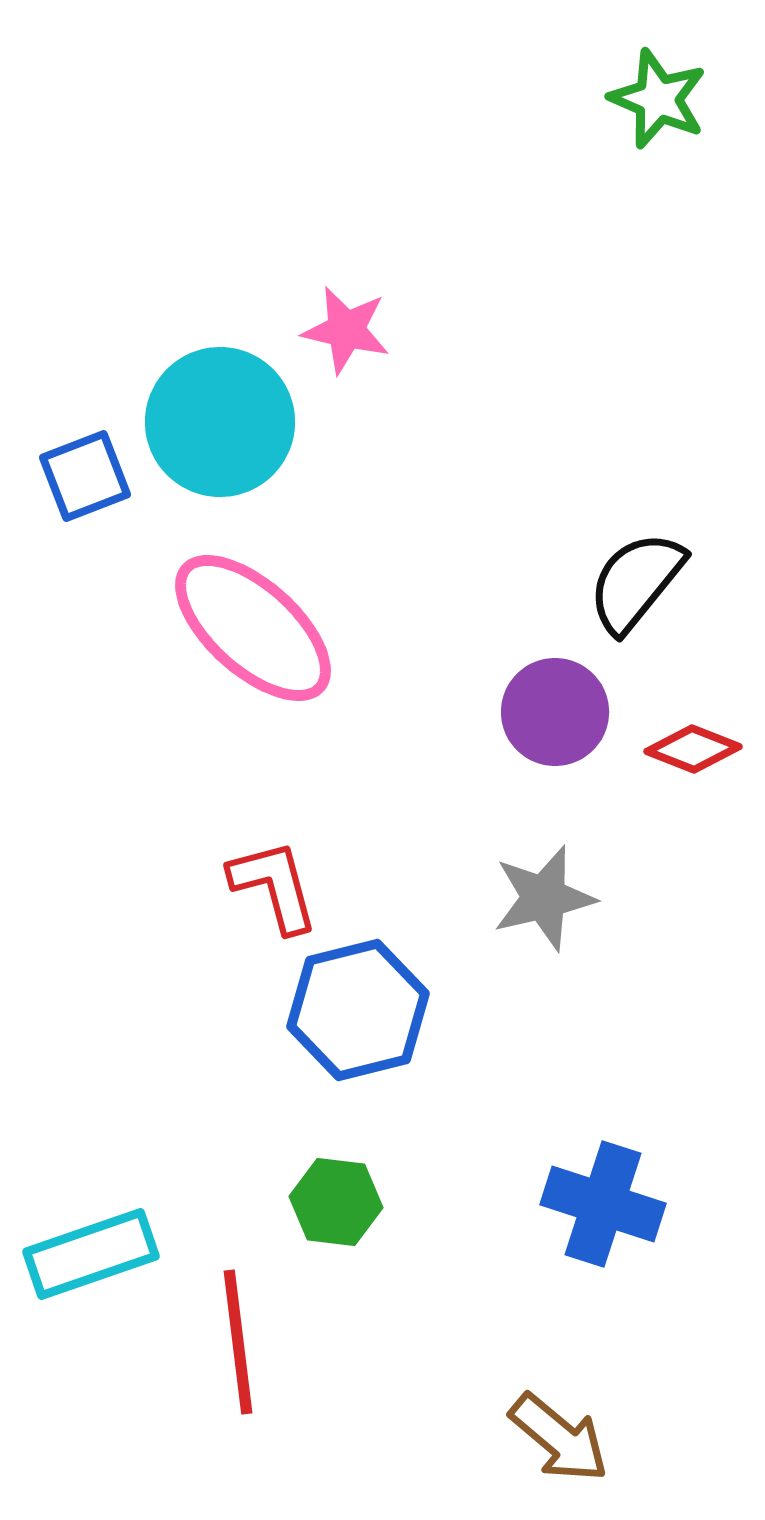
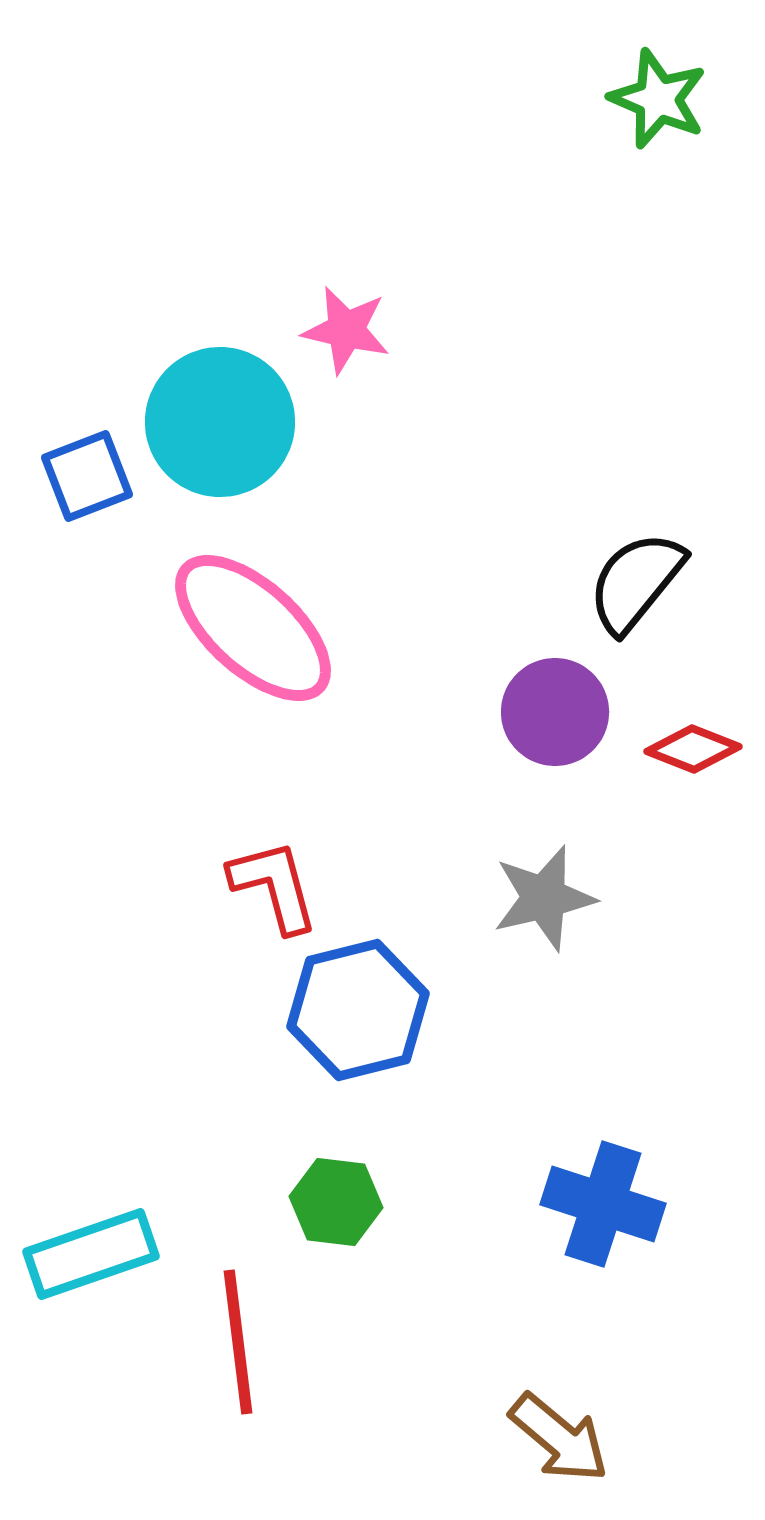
blue square: moved 2 px right
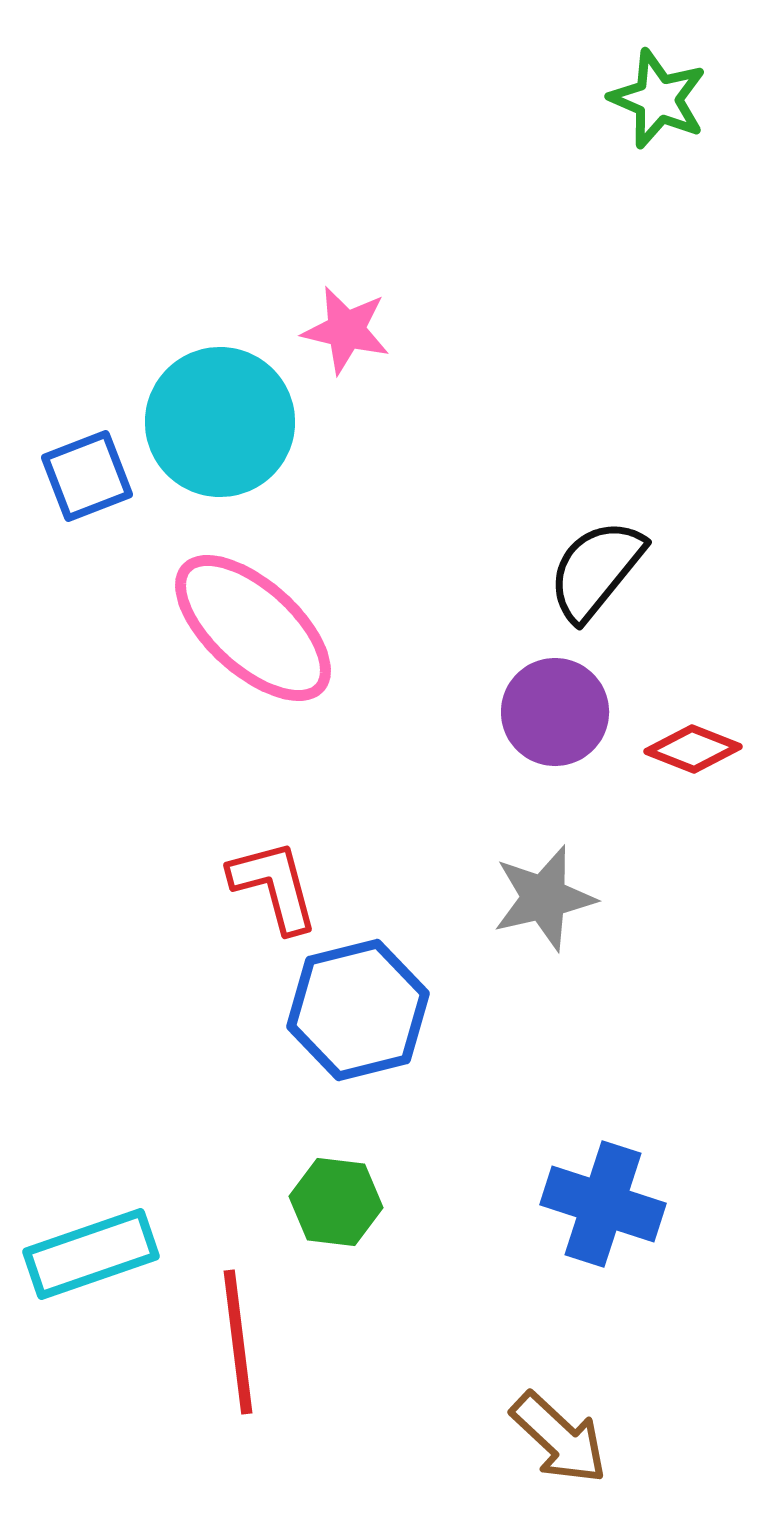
black semicircle: moved 40 px left, 12 px up
brown arrow: rotated 3 degrees clockwise
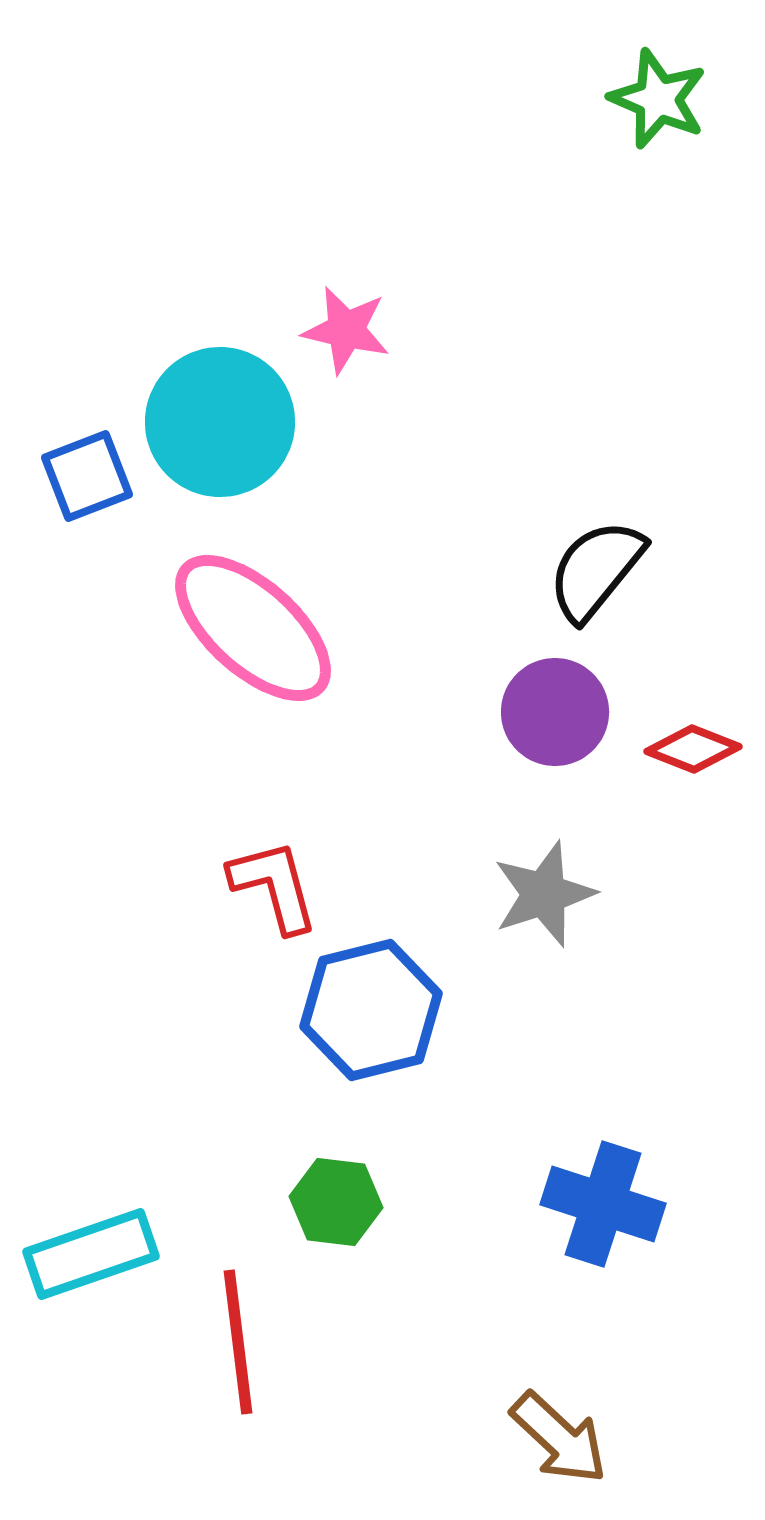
gray star: moved 4 px up; rotated 5 degrees counterclockwise
blue hexagon: moved 13 px right
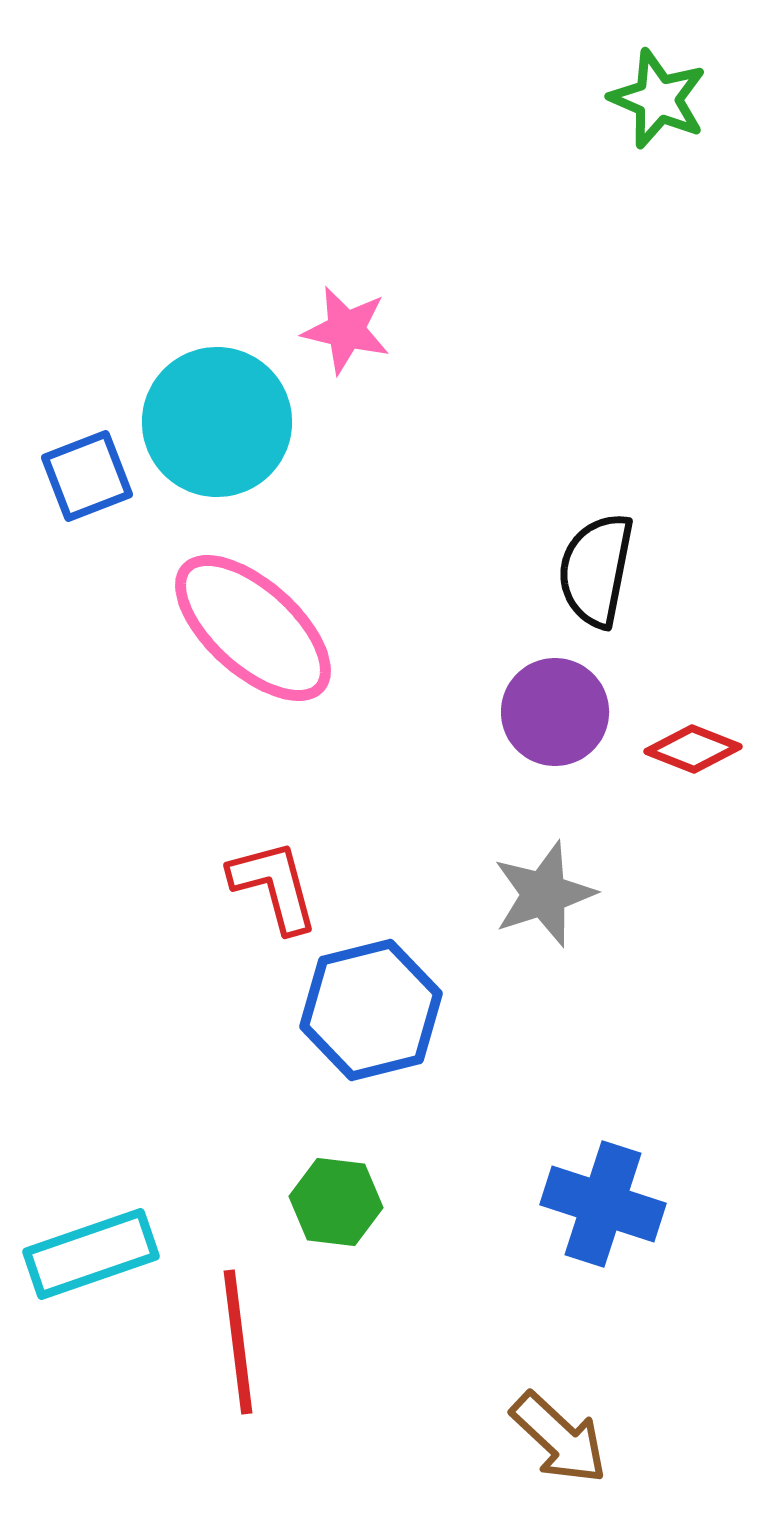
cyan circle: moved 3 px left
black semicircle: rotated 28 degrees counterclockwise
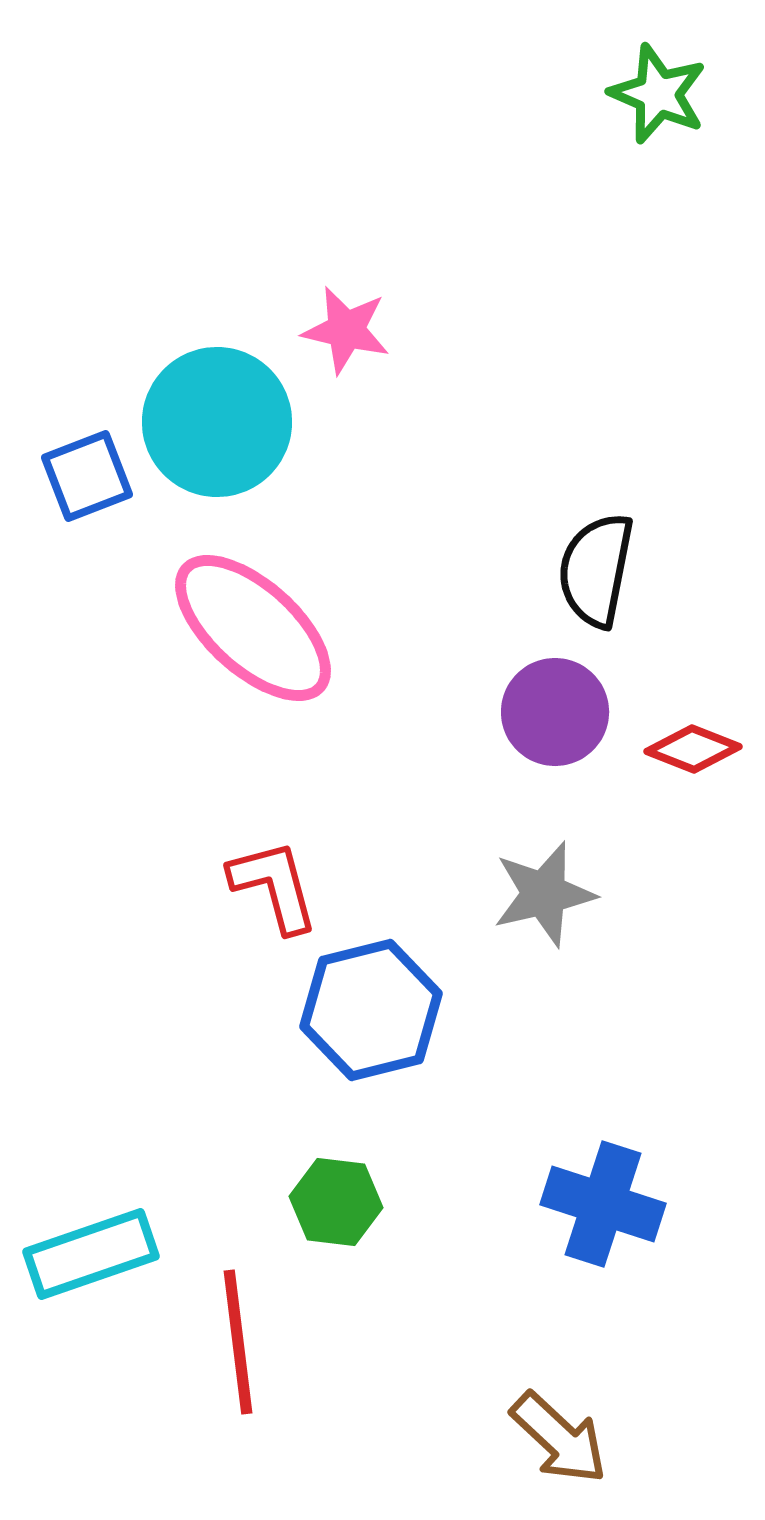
green star: moved 5 px up
gray star: rotated 5 degrees clockwise
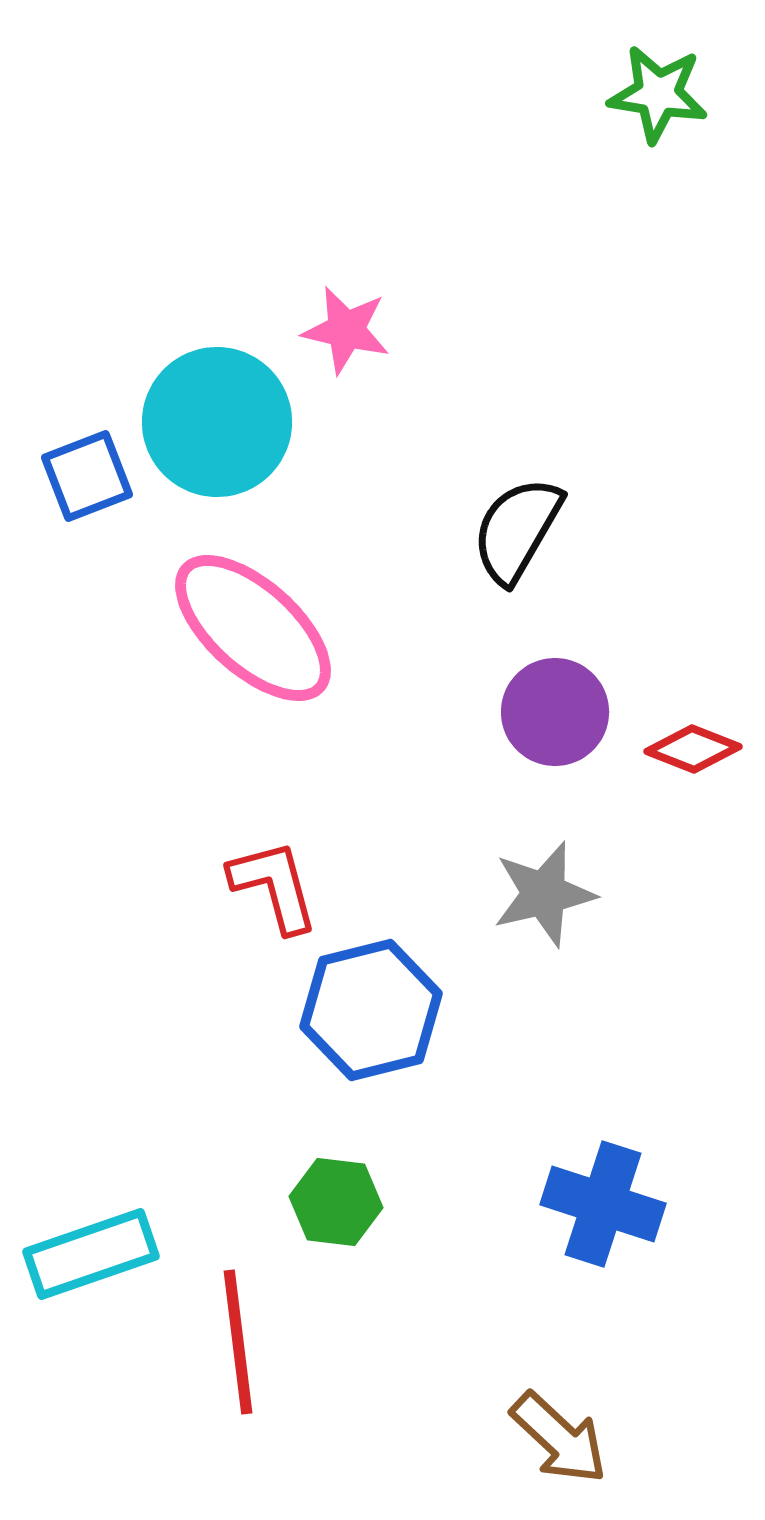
green star: rotated 14 degrees counterclockwise
black semicircle: moved 79 px left, 40 px up; rotated 19 degrees clockwise
